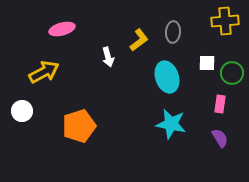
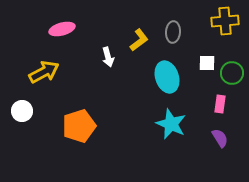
cyan star: rotated 12 degrees clockwise
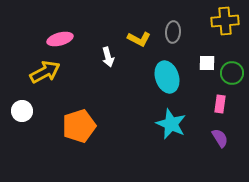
pink ellipse: moved 2 px left, 10 px down
yellow L-shape: moved 1 px up; rotated 65 degrees clockwise
yellow arrow: moved 1 px right
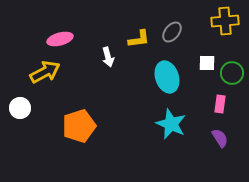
gray ellipse: moved 1 px left; rotated 35 degrees clockwise
yellow L-shape: rotated 35 degrees counterclockwise
white circle: moved 2 px left, 3 px up
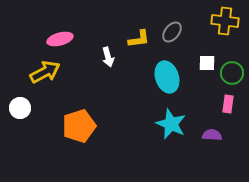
yellow cross: rotated 12 degrees clockwise
pink rectangle: moved 8 px right
purple semicircle: moved 8 px left, 3 px up; rotated 54 degrees counterclockwise
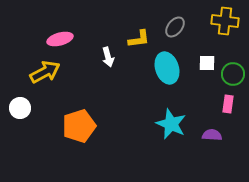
gray ellipse: moved 3 px right, 5 px up
green circle: moved 1 px right, 1 px down
cyan ellipse: moved 9 px up
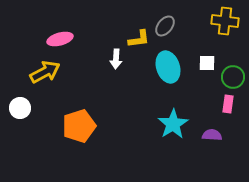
gray ellipse: moved 10 px left, 1 px up
white arrow: moved 8 px right, 2 px down; rotated 18 degrees clockwise
cyan ellipse: moved 1 px right, 1 px up
green circle: moved 3 px down
cyan star: moved 2 px right; rotated 16 degrees clockwise
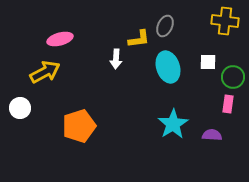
gray ellipse: rotated 15 degrees counterclockwise
white square: moved 1 px right, 1 px up
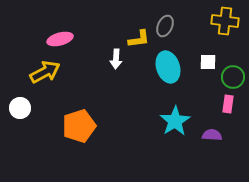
cyan star: moved 2 px right, 3 px up
